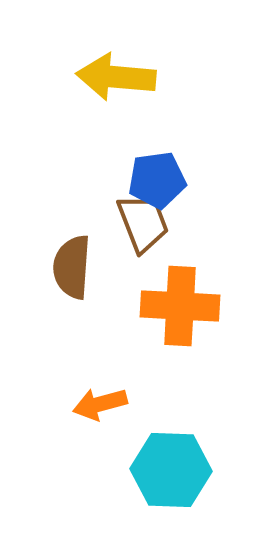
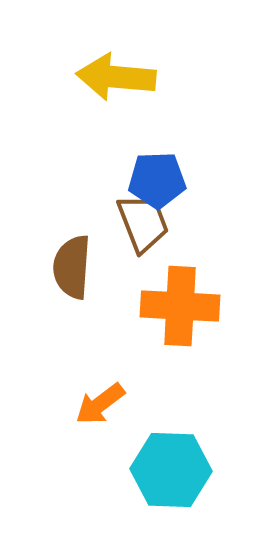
blue pentagon: rotated 6 degrees clockwise
orange arrow: rotated 22 degrees counterclockwise
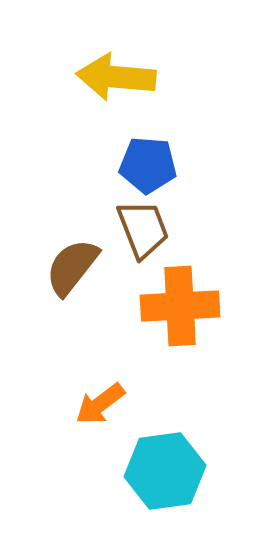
blue pentagon: moved 9 px left, 15 px up; rotated 6 degrees clockwise
brown trapezoid: moved 6 px down
brown semicircle: rotated 34 degrees clockwise
orange cross: rotated 6 degrees counterclockwise
cyan hexagon: moved 6 px left, 1 px down; rotated 10 degrees counterclockwise
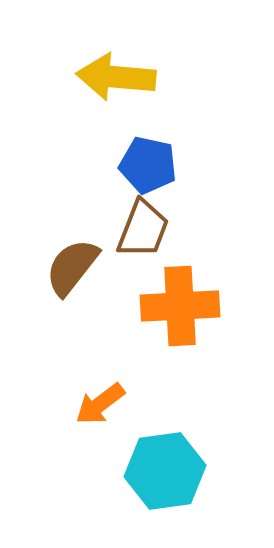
blue pentagon: rotated 8 degrees clockwise
brown trapezoid: rotated 42 degrees clockwise
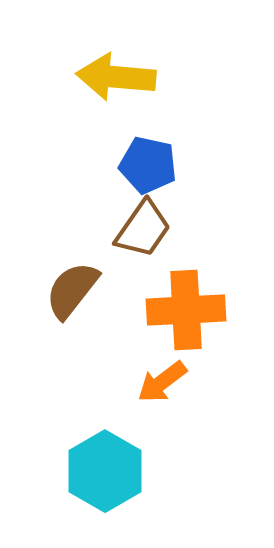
brown trapezoid: rotated 14 degrees clockwise
brown semicircle: moved 23 px down
orange cross: moved 6 px right, 4 px down
orange arrow: moved 62 px right, 22 px up
cyan hexagon: moved 60 px left; rotated 22 degrees counterclockwise
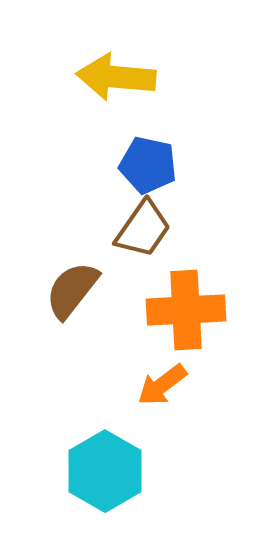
orange arrow: moved 3 px down
